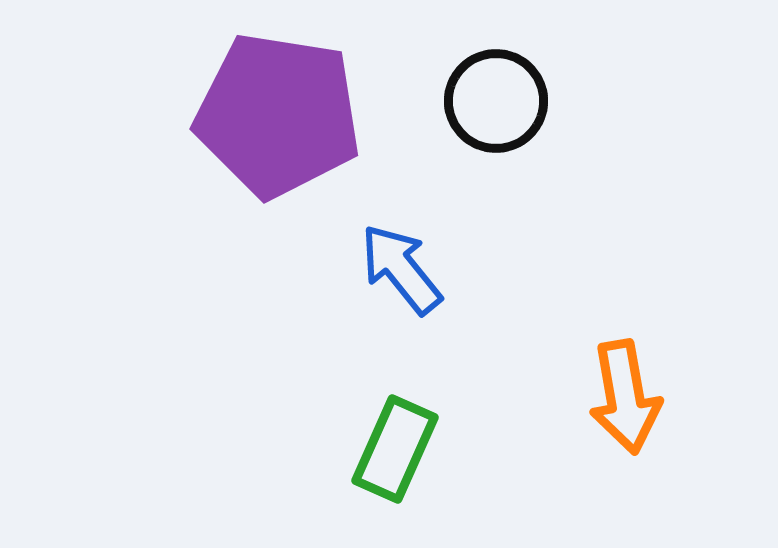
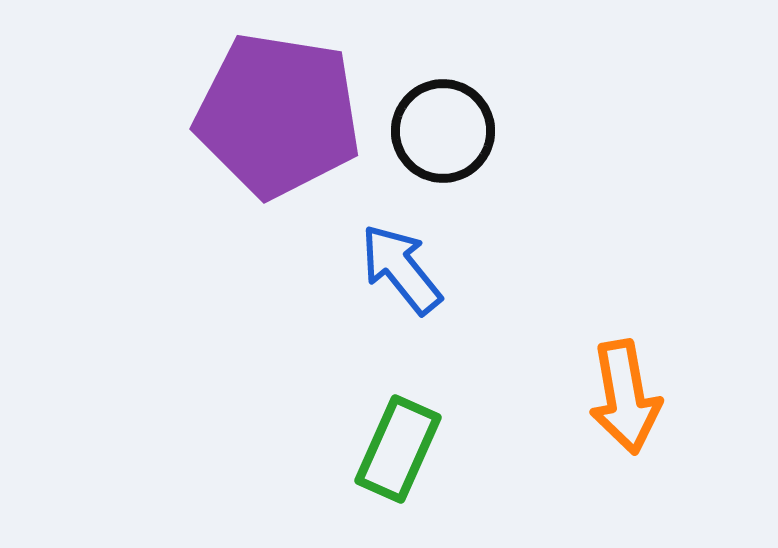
black circle: moved 53 px left, 30 px down
green rectangle: moved 3 px right
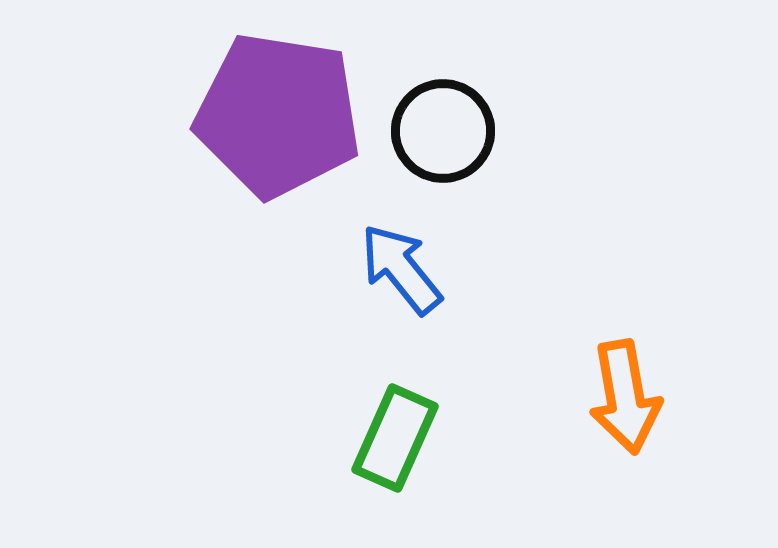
green rectangle: moved 3 px left, 11 px up
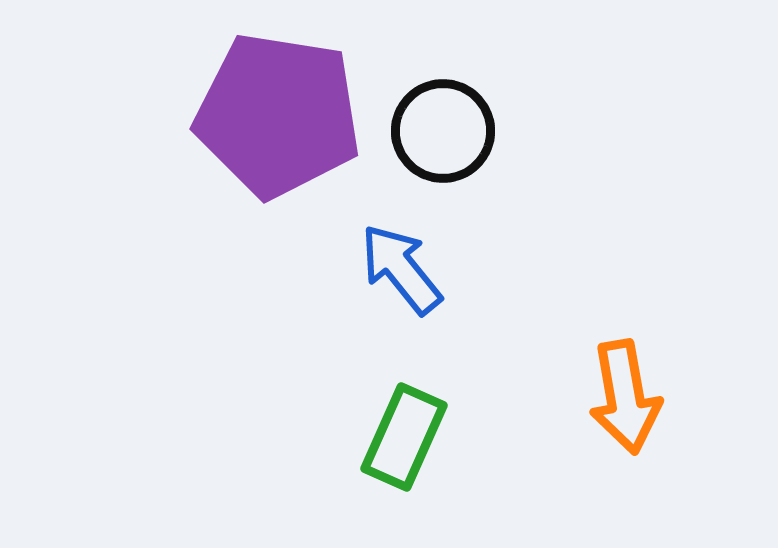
green rectangle: moved 9 px right, 1 px up
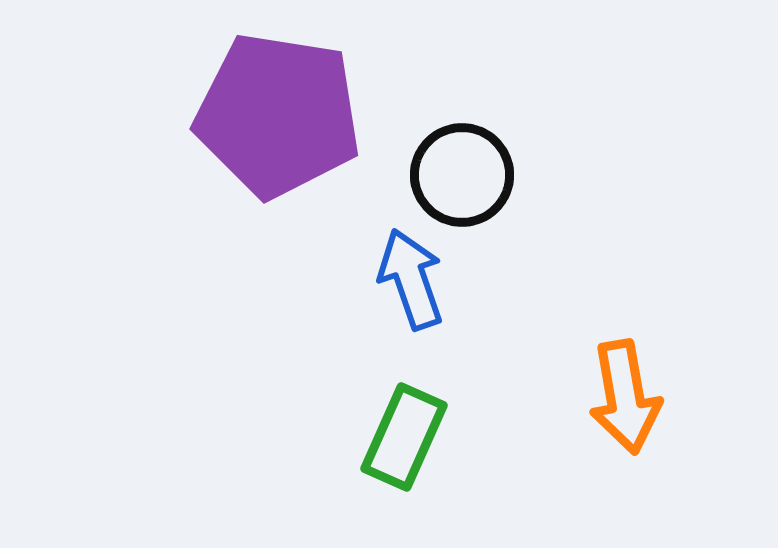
black circle: moved 19 px right, 44 px down
blue arrow: moved 10 px right, 10 px down; rotated 20 degrees clockwise
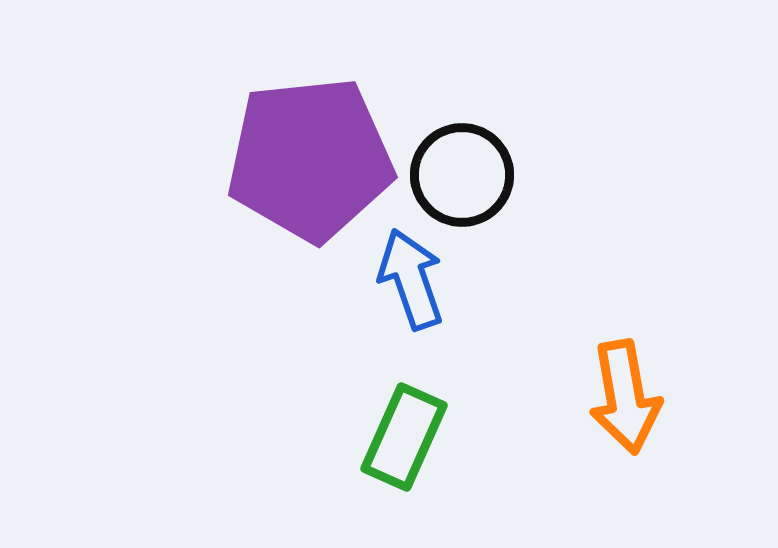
purple pentagon: moved 32 px right, 44 px down; rotated 15 degrees counterclockwise
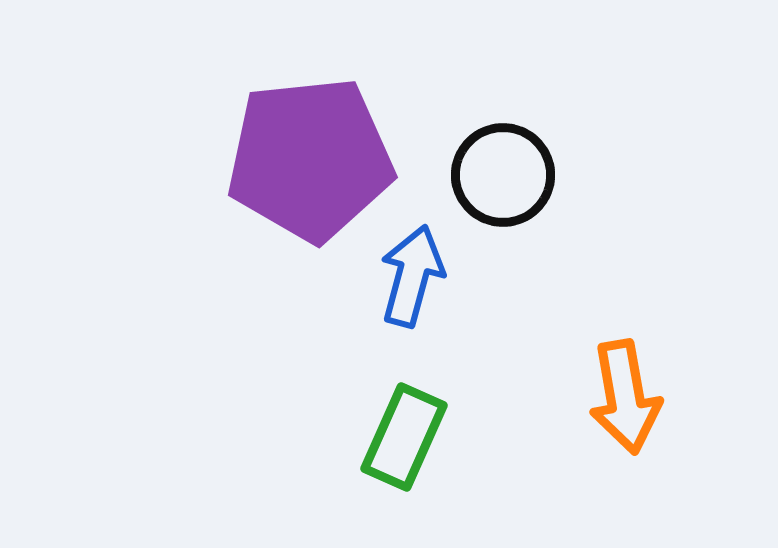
black circle: moved 41 px right
blue arrow: moved 1 px right, 3 px up; rotated 34 degrees clockwise
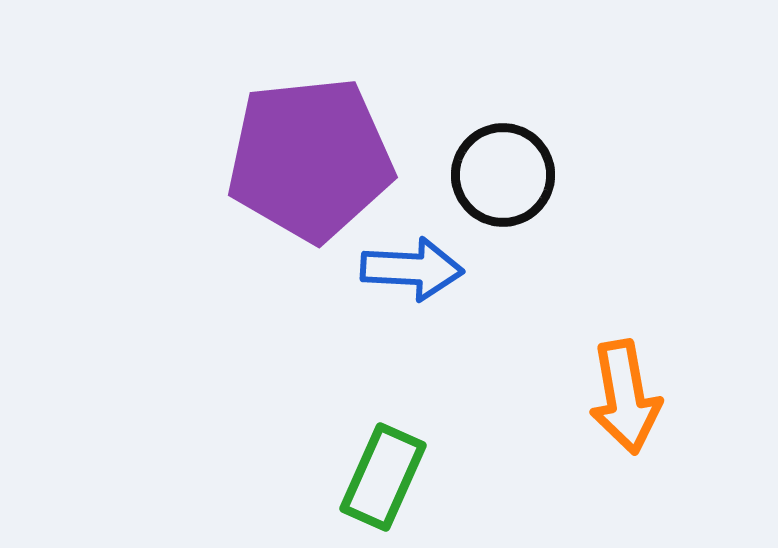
blue arrow: moved 7 px up; rotated 78 degrees clockwise
green rectangle: moved 21 px left, 40 px down
